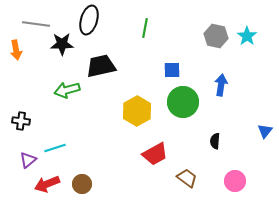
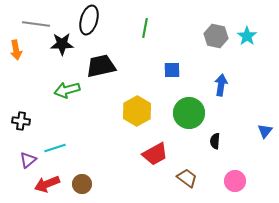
green circle: moved 6 px right, 11 px down
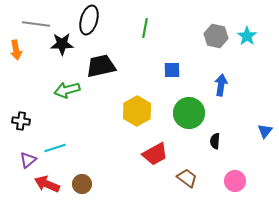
red arrow: rotated 45 degrees clockwise
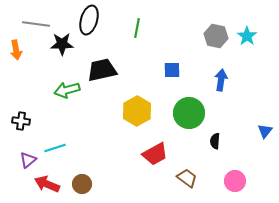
green line: moved 8 px left
black trapezoid: moved 1 px right, 4 px down
blue arrow: moved 5 px up
